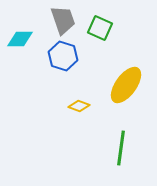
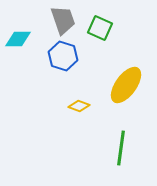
cyan diamond: moved 2 px left
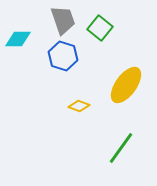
green square: rotated 15 degrees clockwise
green line: rotated 28 degrees clockwise
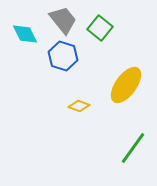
gray trapezoid: rotated 20 degrees counterclockwise
cyan diamond: moved 7 px right, 5 px up; rotated 64 degrees clockwise
green line: moved 12 px right
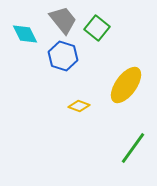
green square: moved 3 px left
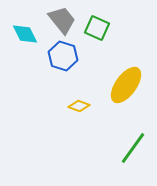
gray trapezoid: moved 1 px left
green square: rotated 15 degrees counterclockwise
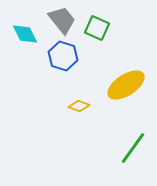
yellow ellipse: rotated 21 degrees clockwise
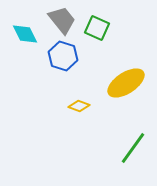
yellow ellipse: moved 2 px up
